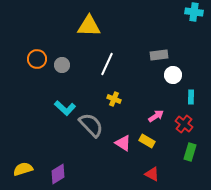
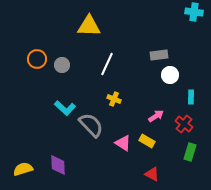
white circle: moved 3 px left
purple diamond: moved 9 px up; rotated 60 degrees counterclockwise
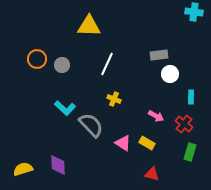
white circle: moved 1 px up
pink arrow: rotated 63 degrees clockwise
yellow rectangle: moved 2 px down
red triangle: rotated 14 degrees counterclockwise
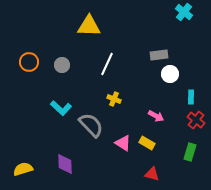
cyan cross: moved 10 px left; rotated 30 degrees clockwise
orange circle: moved 8 px left, 3 px down
cyan L-shape: moved 4 px left
red cross: moved 12 px right, 4 px up
purple diamond: moved 7 px right, 1 px up
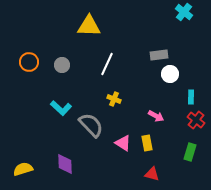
yellow rectangle: rotated 49 degrees clockwise
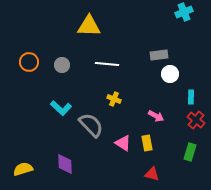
cyan cross: rotated 30 degrees clockwise
white line: rotated 70 degrees clockwise
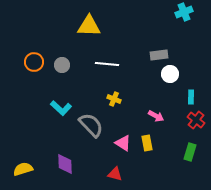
orange circle: moved 5 px right
red triangle: moved 37 px left
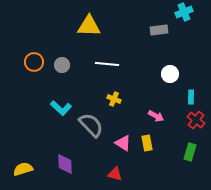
gray rectangle: moved 25 px up
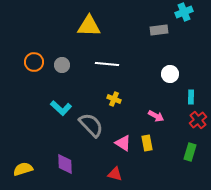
red cross: moved 2 px right; rotated 12 degrees clockwise
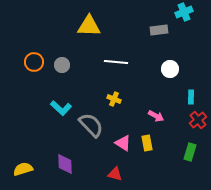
white line: moved 9 px right, 2 px up
white circle: moved 5 px up
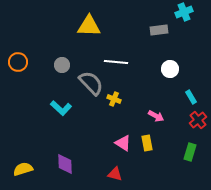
orange circle: moved 16 px left
cyan rectangle: rotated 32 degrees counterclockwise
gray semicircle: moved 42 px up
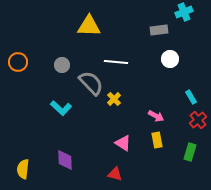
white circle: moved 10 px up
yellow cross: rotated 24 degrees clockwise
yellow rectangle: moved 10 px right, 3 px up
purple diamond: moved 4 px up
yellow semicircle: rotated 66 degrees counterclockwise
